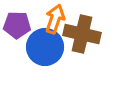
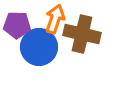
blue circle: moved 6 px left
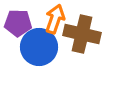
purple pentagon: moved 1 px right, 2 px up
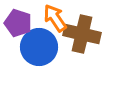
orange arrow: moved 1 px up; rotated 52 degrees counterclockwise
purple pentagon: rotated 16 degrees clockwise
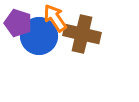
blue circle: moved 11 px up
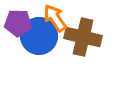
purple pentagon: rotated 16 degrees counterclockwise
brown cross: moved 1 px right, 3 px down
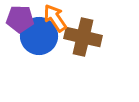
purple pentagon: moved 2 px right, 4 px up
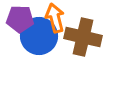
orange arrow: rotated 20 degrees clockwise
